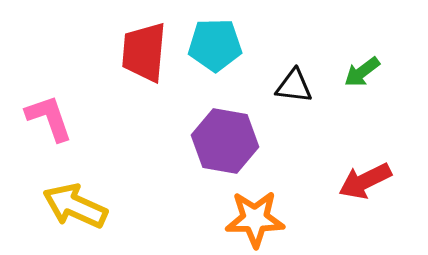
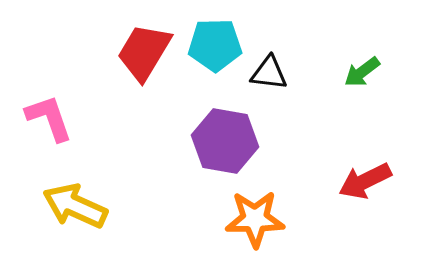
red trapezoid: rotated 26 degrees clockwise
black triangle: moved 25 px left, 13 px up
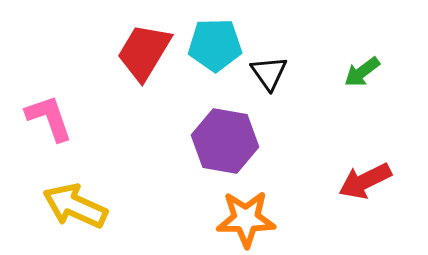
black triangle: rotated 48 degrees clockwise
orange star: moved 9 px left
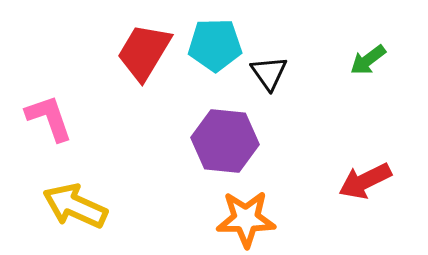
green arrow: moved 6 px right, 12 px up
purple hexagon: rotated 4 degrees counterclockwise
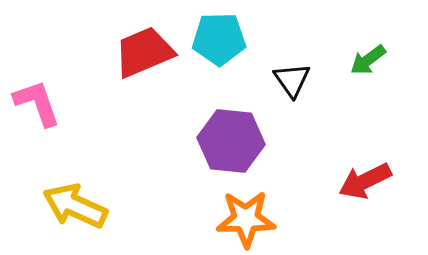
cyan pentagon: moved 4 px right, 6 px up
red trapezoid: rotated 36 degrees clockwise
black triangle: moved 23 px right, 7 px down
pink L-shape: moved 12 px left, 15 px up
purple hexagon: moved 6 px right
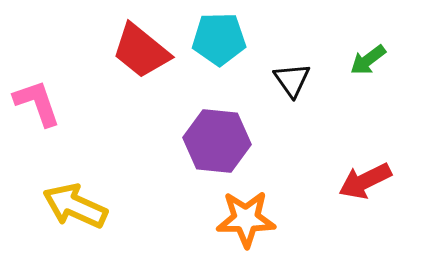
red trapezoid: moved 3 px left, 1 px up; rotated 118 degrees counterclockwise
purple hexagon: moved 14 px left
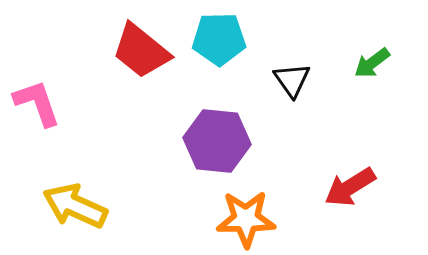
green arrow: moved 4 px right, 3 px down
red arrow: moved 15 px left, 6 px down; rotated 6 degrees counterclockwise
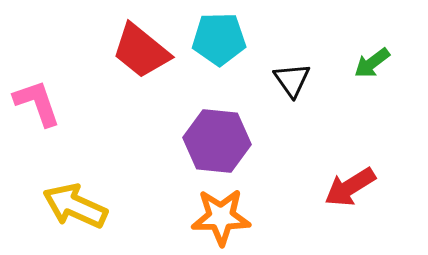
orange star: moved 25 px left, 2 px up
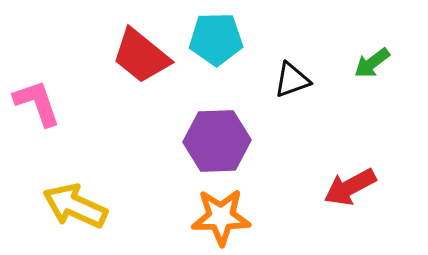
cyan pentagon: moved 3 px left
red trapezoid: moved 5 px down
black triangle: rotated 45 degrees clockwise
purple hexagon: rotated 8 degrees counterclockwise
red arrow: rotated 4 degrees clockwise
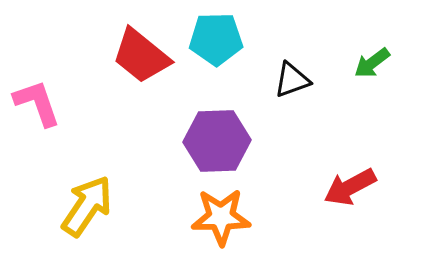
yellow arrow: moved 12 px right; rotated 100 degrees clockwise
